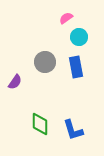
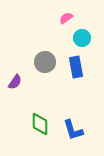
cyan circle: moved 3 px right, 1 px down
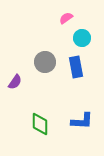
blue L-shape: moved 9 px right, 9 px up; rotated 70 degrees counterclockwise
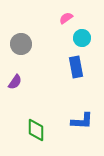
gray circle: moved 24 px left, 18 px up
green diamond: moved 4 px left, 6 px down
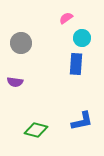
gray circle: moved 1 px up
blue rectangle: moved 3 px up; rotated 15 degrees clockwise
purple semicircle: rotated 63 degrees clockwise
blue L-shape: rotated 15 degrees counterclockwise
green diamond: rotated 75 degrees counterclockwise
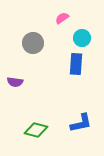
pink semicircle: moved 4 px left
gray circle: moved 12 px right
blue L-shape: moved 1 px left, 2 px down
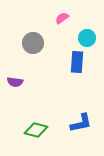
cyan circle: moved 5 px right
blue rectangle: moved 1 px right, 2 px up
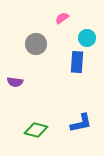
gray circle: moved 3 px right, 1 px down
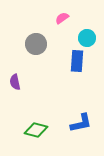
blue rectangle: moved 1 px up
purple semicircle: rotated 70 degrees clockwise
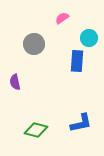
cyan circle: moved 2 px right
gray circle: moved 2 px left
